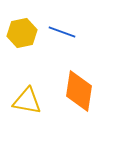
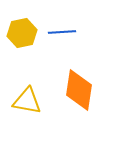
blue line: rotated 24 degrees counterclockwise
orange diamond: moved 1 px up
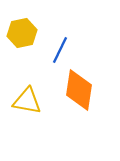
blue line: moved 2 px left, 18 px down; rotated 60 degrees counterclockwise
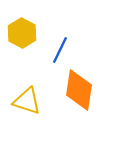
yellow hexagon: rotated 20 degrees counterclockwise
yellow triangle: rotated 8 degrees clockwise
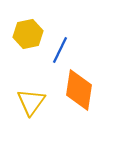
yellow hexagon: moved 6 px right, 1 px down; rotated 20 degrees clockwise
yellow triangle: moved 4 px right, 1 px down; rotated 48 degrees clockwise
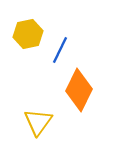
orange diamond: rotated 18 degrees clockwise
yellow triangle: moved 7 px right, 20 px down
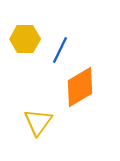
yellow hexagon: moved 3 px left, 5 px down; rotated 12 degrees clockwise
orange diamond: moved 1 px right, 3 px up; rotated 33 degrees clockwise
